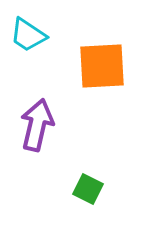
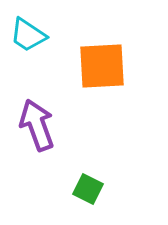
purple arrow: rotated 33 degrees counterclockwise
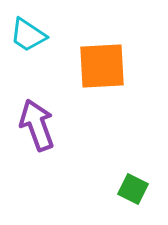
green square: moved 45 px right
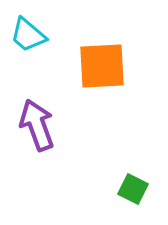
cyan trapezoid: rotated 6 degrees clockwise
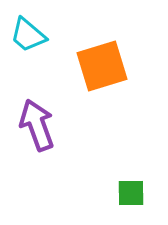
orange square: rotated 14 degrees counterclockwise
green square: moved 2 px left, 4 px down; rotated 28 degrees counterclockwise
